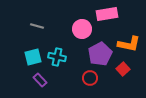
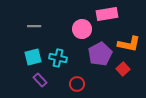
gray line: moved 3 px left; rotated 16 degrees counterclockwise
cyan cross: moved 1 px right, 1 px down
red circle: moved 13 px left, 6 px down
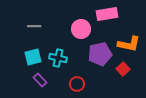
pink circle: moved 1 px left
purple pentagon: rotated 15 degrees clockwise
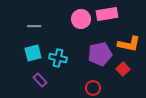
pink circle: moved 10 px up
cyan square: moved 4 px up
red circle: moved 16 px right, 4 px down
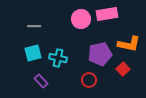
purple rectangle: moved 1 px right, 1 px down
red circle: moved 4 px left, 8 px up
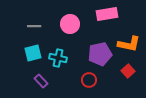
pink circle: moved 11 px left, 5 px down
red square: moved 5 px right, 2 px down
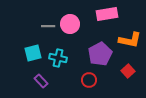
gray line: moved 14 px right
orange L-shape: moved 1 px right, 4 px up
purple pentagon: rotated 15 degrees counterclockwise
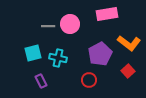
orange L-shape: moved 1 px left, 3 px down; rotated 25 degrees clockwise
purple rectangle: rotated 16 degrees clockwise
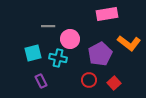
pink circle: moved 15 px down
red square: moved 14 px left, 12 px down
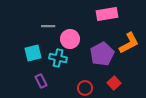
orange L-shape: rotated 65 degrees counterclockwise
purple pentagon: moved 2 px right
red circle: moved 4 px left, 8 px down
